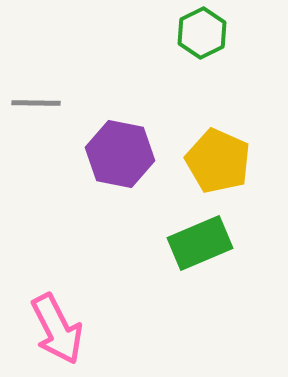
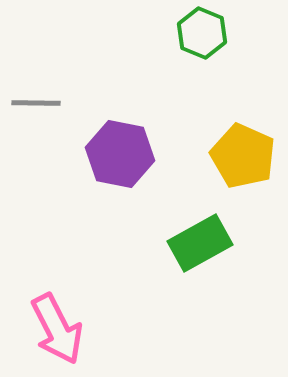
green hexagon: rotated 12 degrees counterclockwise
yellow pentagon: moved 25 px right, 5 px up
green rectangle: rotated 6 degrees counterclockwise
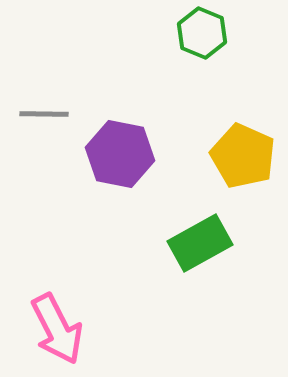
gray line: moved 8 px right, 11 px down
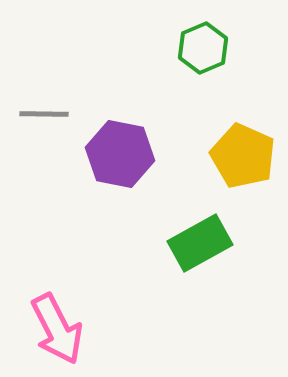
green hexagon: moved 1 px right, 15 px down; rotated 15 degrees clockwise
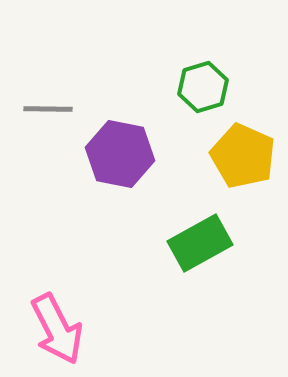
green hexagon: moved 39 px down; rotated 6 degrees clockwise
gray line: moved 4 px right, 5 px up
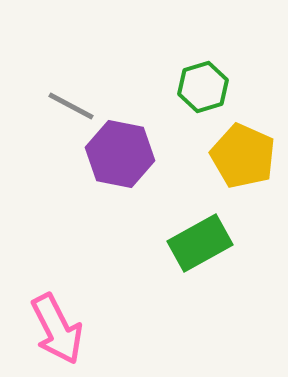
gray line: moved 23 px right, 3 px up; rotated 27 degrees clockwise
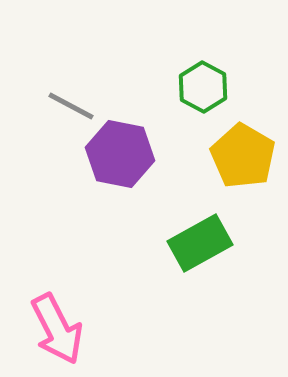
green hexagon: rotated 15 degrees counterclockwise
yellow pentagon: rotated 6 degrees clockwise
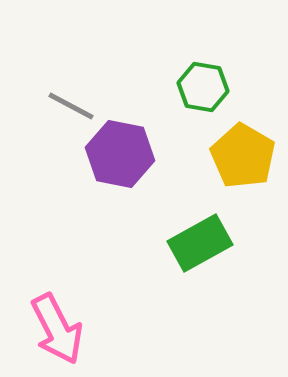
green hexagon: rotated 18 degrees counterclockwise
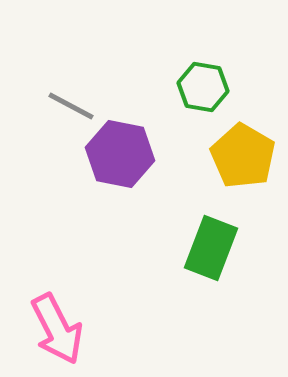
green rectangle: moved 11 px right, 5 px down; rotated 40 degrees counterclockwise
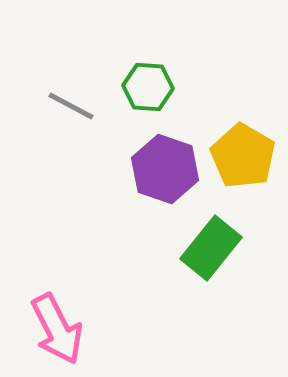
green hexagon: moved 55 px left; rotated 6 degrees counterclockwise
purple hexagon: moved 45 px right, 15 px down; rotated 8 degrees clockwise
green rectangle: rotated 18 degrees clockwise
